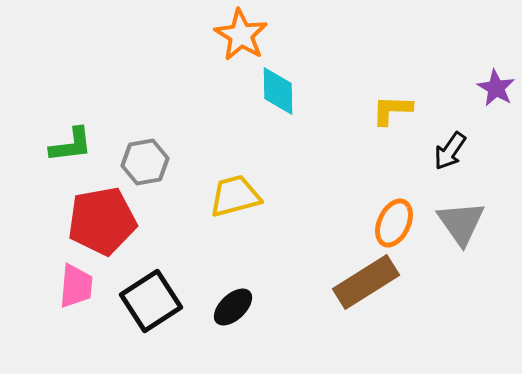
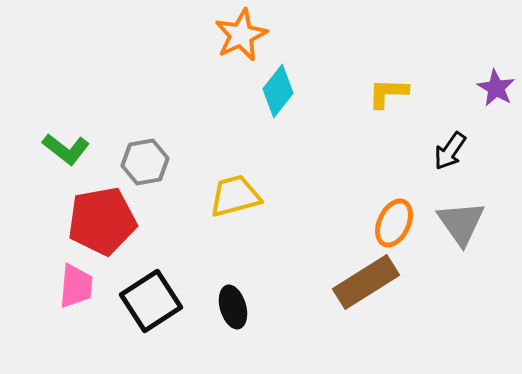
orange star: rotated 16 degrees clockwise
cyan diamond: rotated 39 degrees clockwise
yellow L-shape: moved 4 px left, 17 px up
green L-shape: moved 5 px left, 4 px down; rotated 45 degrees clockwise
black ellipse: rotated 63 degrees counterclockwise
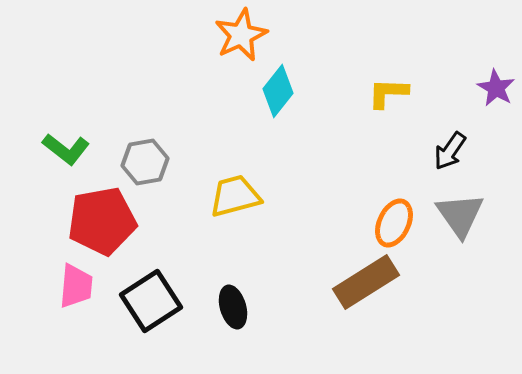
gray triangle: moved 1 px left, 8 px up
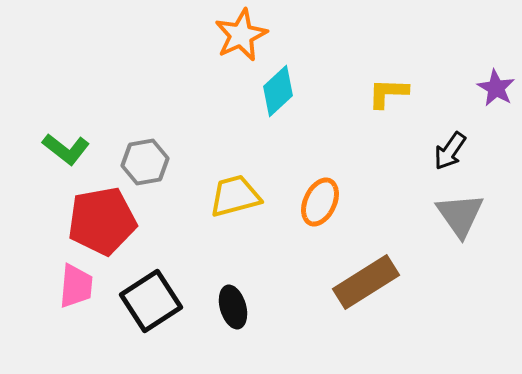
cyan diamond: rotated 9 degrees clockwise
orange ellipse: moved 74 px left, 21 px up
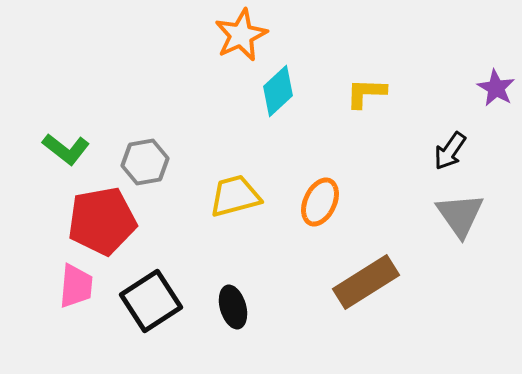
yellow L-shape: moved 22 px left
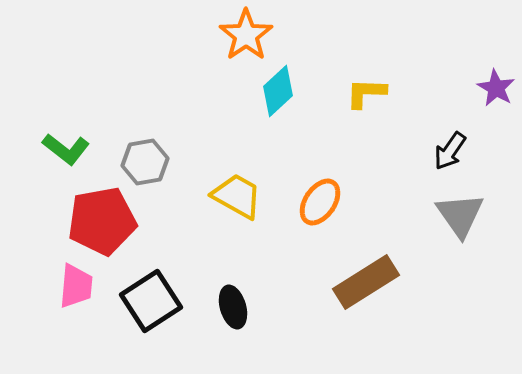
orange star: moved 5 px right; rotated 10 degrees counterclockwise
yellow trapezoid: moved 2 px right; rotated 44 degrees clockwise
orange ellipse: rotated 9 degrees clockwise
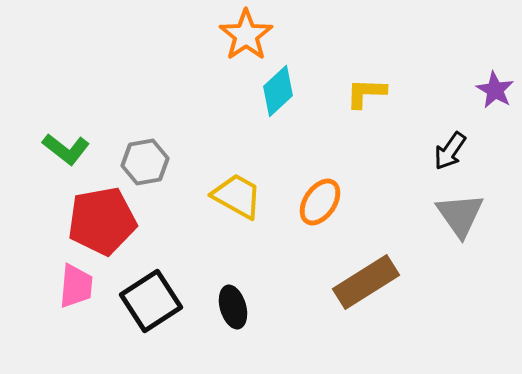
purple star: moved 1 px left, 2 px down
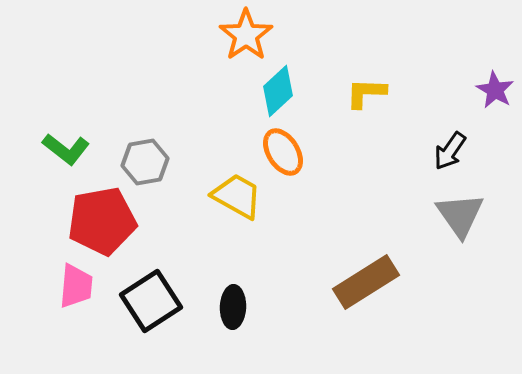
orange ellipse: moved 37 px left, 50 px up; rotated 66 degrees counterclockwise
black ellipse: rotated 18 degrees clockwise
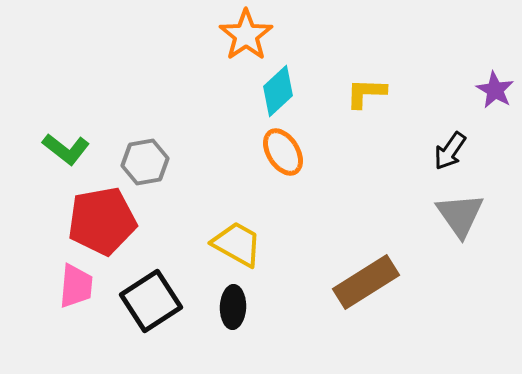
yellow trapezoid: moved 48 px down
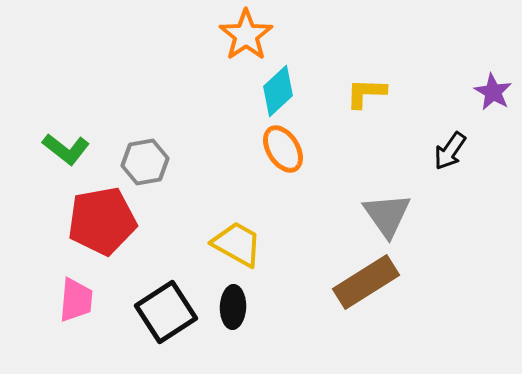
purple star: moved 2 px left, 2 px down
orange ellipse: moved 3 px up
gray triangle: moved 73 px left
pink trapezoid: moved 14 px down
black square: moved 15 px right, 11 px down
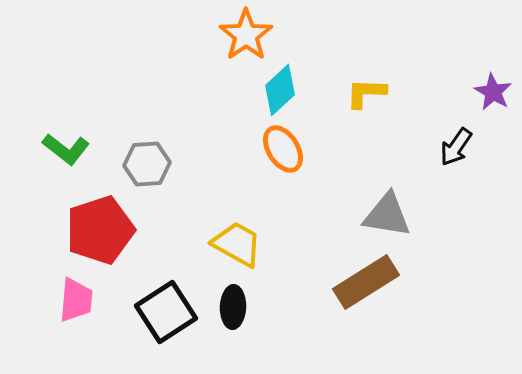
cyan diamond: moved 2 px right, 1 px up
black arrow: moved 6 px right, 4 px up
gray hexagon: moved 2 px right, 2 px down; rotated 6 degrees clockwise
gray triangle: rotated 46 degrees counterclockwise
red pentagon: moved 2 px left, 9 px down; rotated 8 degrees counterclockwise
